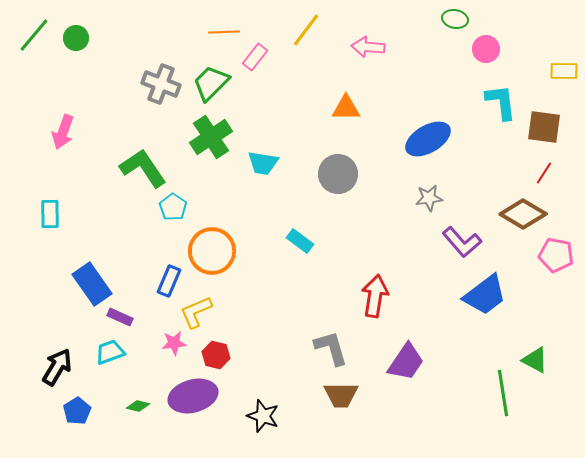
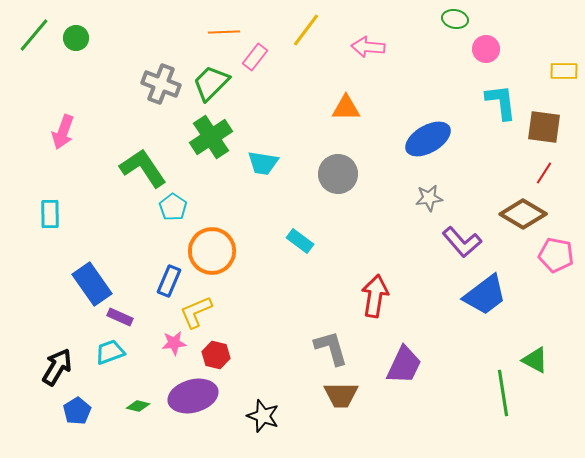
purple trapezoid at (406, 362): moved 2 px left, 3 px down; rotated 9 degrees counterclockwise
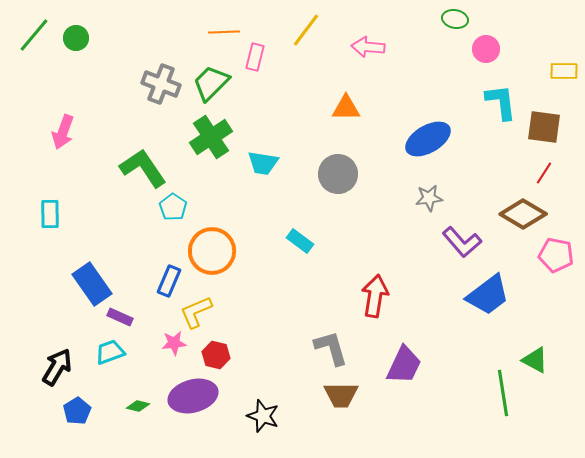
pink rectangle at (255, 57): rotated 24 degrees counterclockwise
blue trapezoid at (485, 295): moved 3 px right
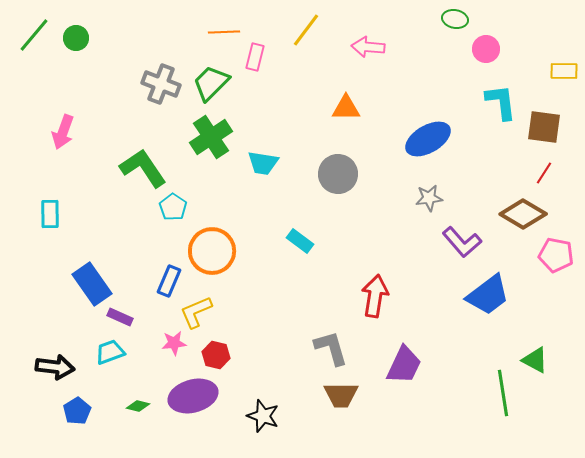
black arrow at (57, 367): moved 2 px left; rotated 66 degrees clockwise
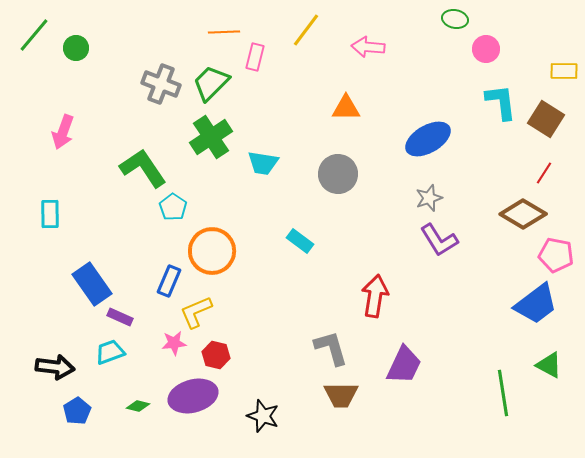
green circle at (76, 38): moved 10 px down
brown square at (544, 127): moved 2 px right, 8 px up; rotated 24 degrees clockwise
gray star at (429, 198): rotated 12 degrees counterclockwise
purple L-shape at (462, 242): moved 23 px left, 2 px up; rotated 9 degrees clockwise
blue trapezoid at (488, 295): moved 48 px right, 9 px down
green triangle at (535, 360): moved 14 px right, 5 px down
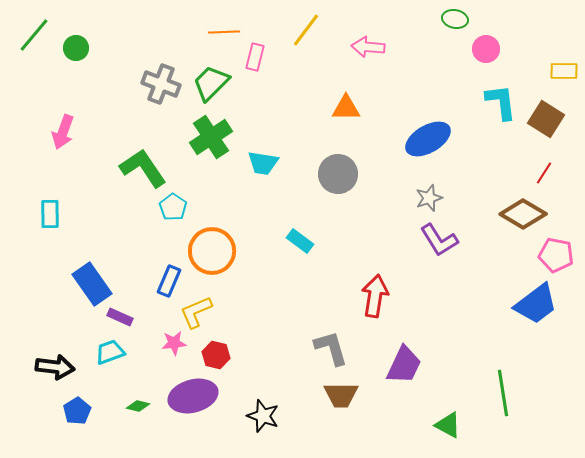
green triangle at (549, 365): moved 101 px left, 60 px down
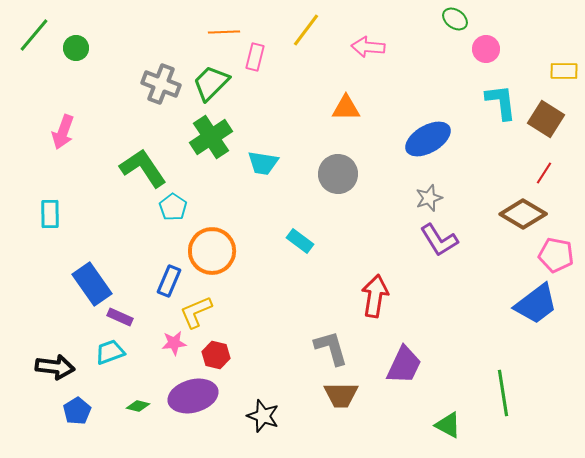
green ellipse at (455, 19): rotated 25 degrees clockwise
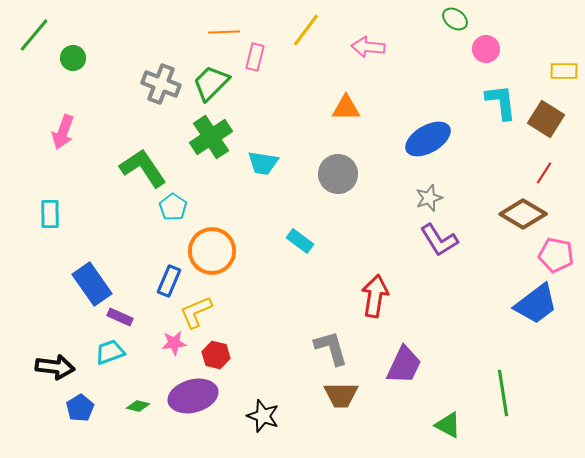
green circle at (76, 48): moved 3 px left, 10 px down
blue pentagon at (77, 411): moved 3 px right, 3 px up
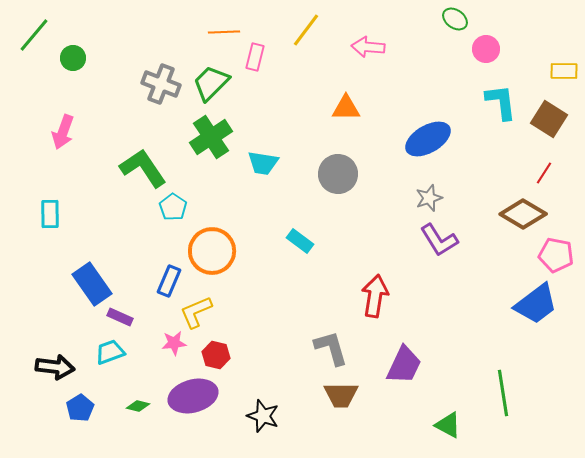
brown square at (546, 119): moved 3 px right
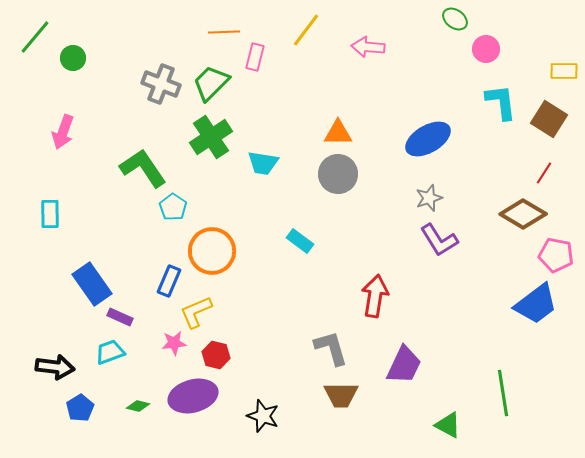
green line at (34, 35): moved 1 px right, 2 px down
orange triangle at (346, 108): moved 8 px left, 25 px down
